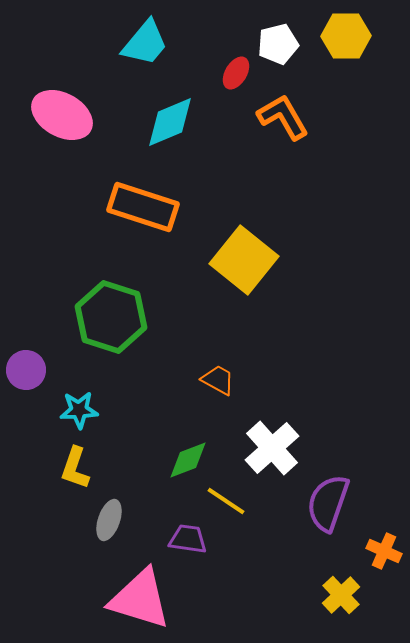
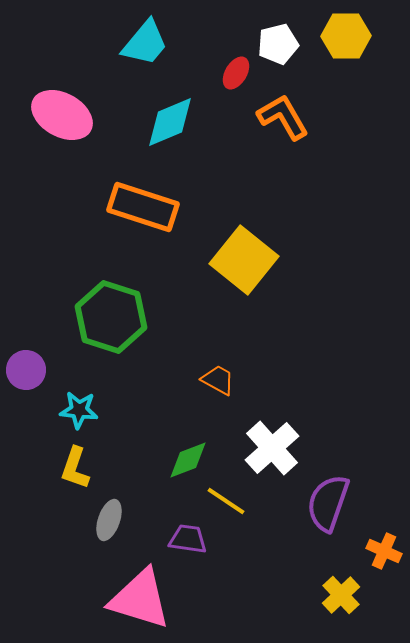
cyan star: rotated 9 degrees clockwise
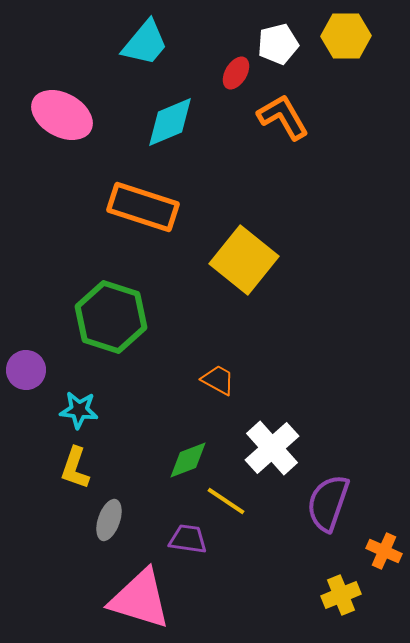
yellow cross: rotated 21 degrees clockwise
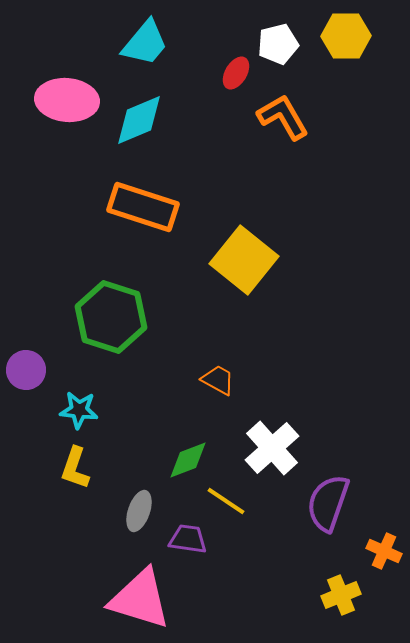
pink ellipse: moved 5 px right, 15 px up; rotated 24 degrees counterclockwise
cyan diamond: moved 31 px left, 2 px up
gray ellipse: moved 30 px right, 9 px up
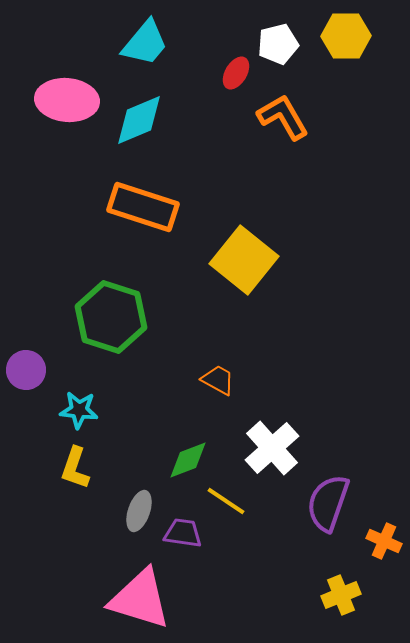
purple trapezoid: moved 5 px left, 6 px up
orange cross: moved 10 px up
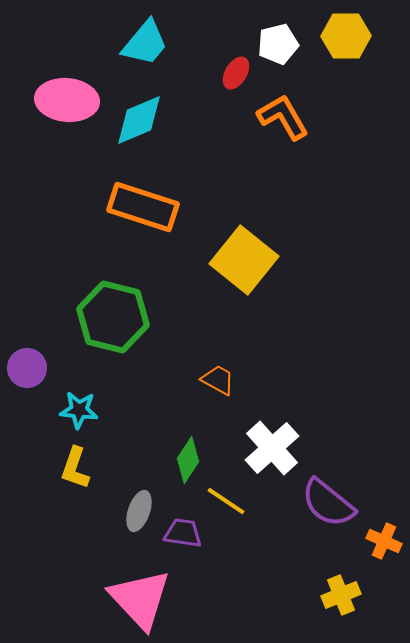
green hexagon: moved 2 px right; rotated 4 degrees counterclockwise
purple circle: moved 1 px right, 2 px up
green diamond: rotated 36 degrees counterclockwise
purple semicircle: rotated 70 degrees counterclockwise
pink triangle: rotated 30 degrees clockwise
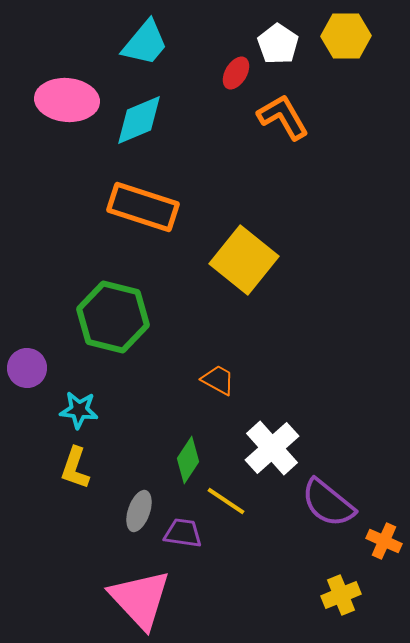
white pentagon: rotated 24 degrees counterclockwise
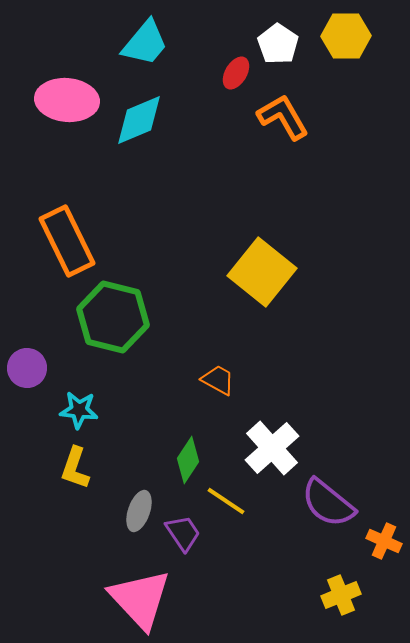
orange rectangle: moved 76 px left, 34 px down; rotated 46 degrees clockwise
yellow square: moved 18 px right, 12 px down
purple trapezoid: rotated 48 degrees clockwise
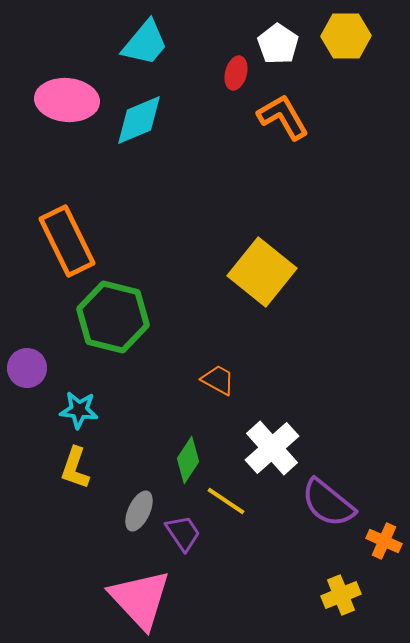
red ellipse: rotated 16 degrees counterclockwise
gray ellipse: rotated 6 degrees clockwise
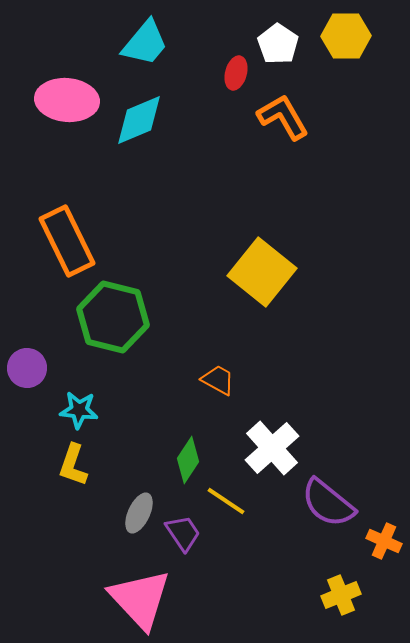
yellow L-shape: moved 2 px left, 3 px up
gray ellipse: moved 2 px down
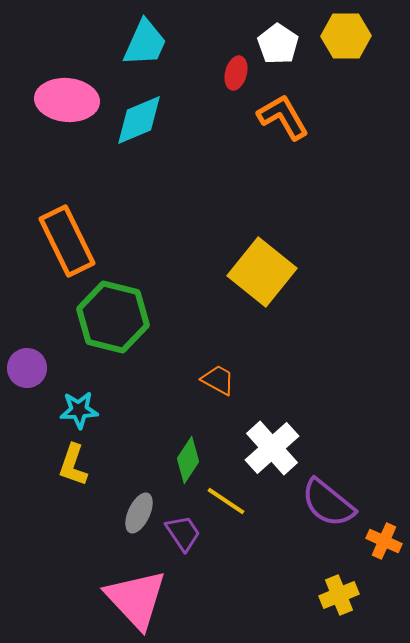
cyan trapezoid: rotated 16 degrees counterclockwise
cyan star: rotated 9 degrees counterclockwise
yellow cross: moved 2 px left
pink triangle: moved 4 px left
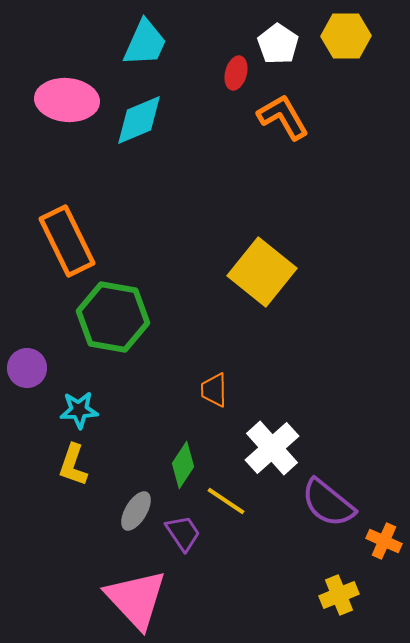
green hexagon: rotated 4 degrees counterclockwise
orange trapezoid: moved 4 px left, 10 px down; rotated 120 degrees counterclockwise
green diamond: moved 5 px left, 5 px down
gray ellipse: moved 3 px left, 2 px up; rotated 6 degrees clockwise
